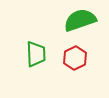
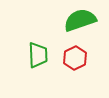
green trapezoid: moved 2 px right, 1 px down
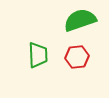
red hexagon: moved 2 px right, 1 px up; rotated 20 degrees clockwise
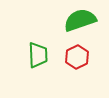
red hexagon: rotated 20 degrees counterclockwise
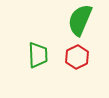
green semicircle: rotated 48 degrees counterclockwise
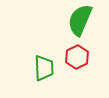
green trapezoid: moved 6 px right, 13 px down
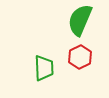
red hexagon: moved 3 px right
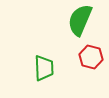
red hexagon: moved 11 px right; rotated 20 degrees counterclockwise
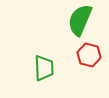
red hexagon: moved 2 px left, 2 px up
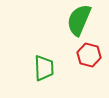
green semicircle: moved 1 px left
